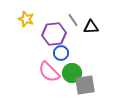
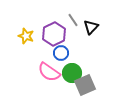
yellow star: moved 17 px down
black triangle: rotated 42 degrees counterclockwise
purple hexagon: rotated 20 degrees counterclockwise
pink semicircle: rotated 10 degrees counterclockwise
gray square: rotated 15 degrees counterclockwise
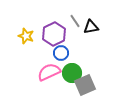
gray line: moved 2 px right, 1 px down
black triangle: rotated 35 degrees clockwise
pink semicircle: rotated 120 degrees clockwise
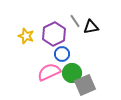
blue circle: moved 1 px right, 1 px down
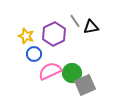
blue circle: moved 28 px left
pink semicircle: moved 1 px right, 1 px up
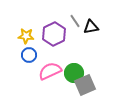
yellow star: rotated 14 degrees counterclockwise
blue circle: moved 5 px left, 1 px down
green circle: moved 2 px right
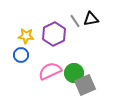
black triangle: moved 8 px up
blue circle: moved 8 px left
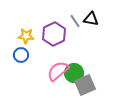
black triangle: rotated 21 degrees clockwise
pink semicircle: moved 8 px right; rotated 15 degrees counterclockwise
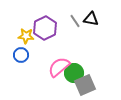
purple hexagon: moved 9 px left, 6 px up
pink semicircle: moved 1 px right, 4 px up
